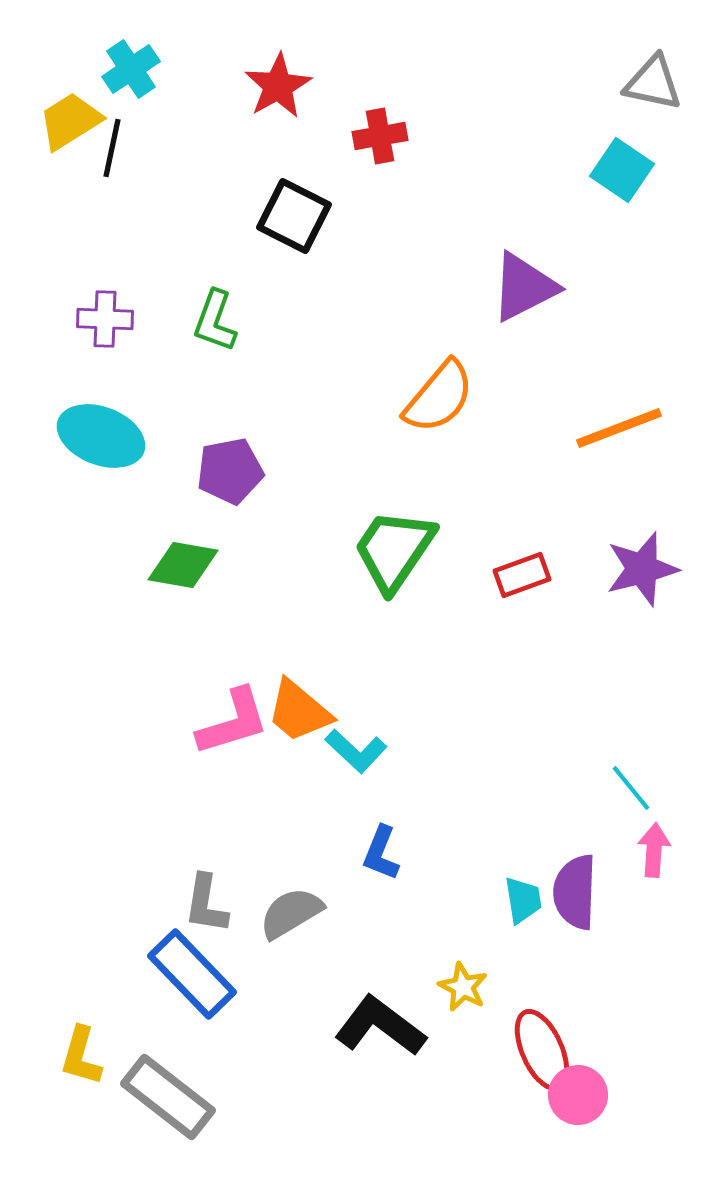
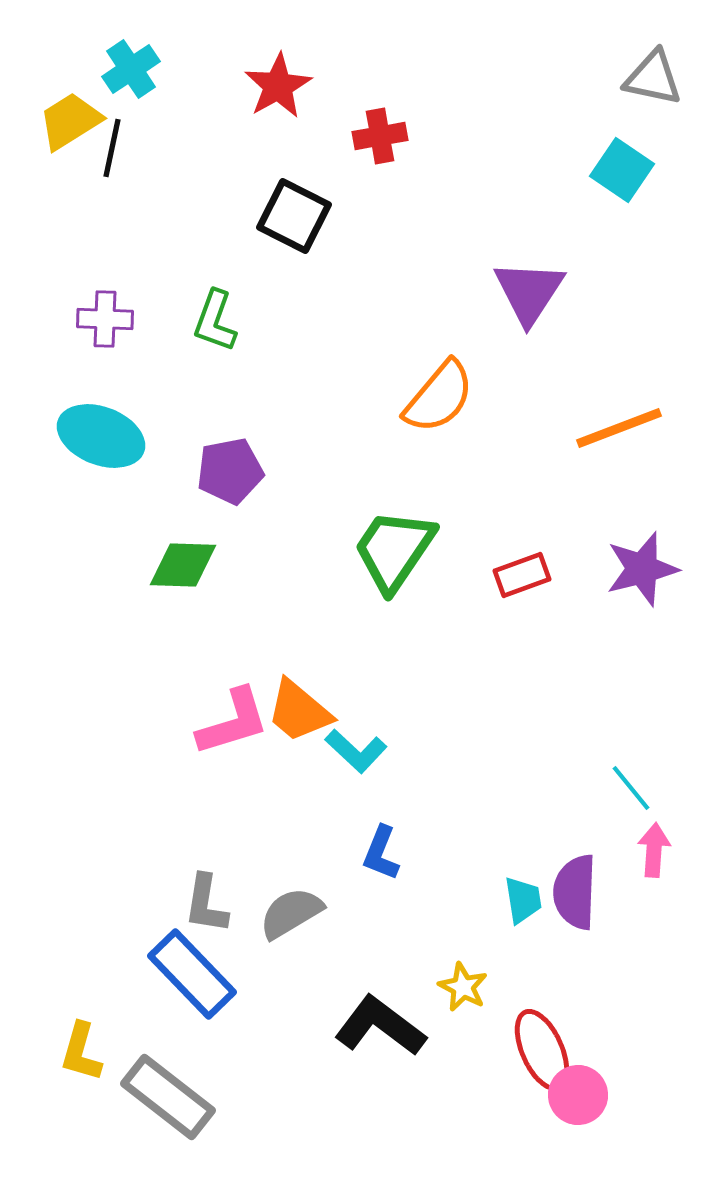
gray triangle: moved 5 px up
purple triangle: moved 5 px right, 5 px down; rotated 30 degrees counterclockwise
green diamond: rotated 8 degrees counterclockwise
yellow L-shape: moved 4 px up
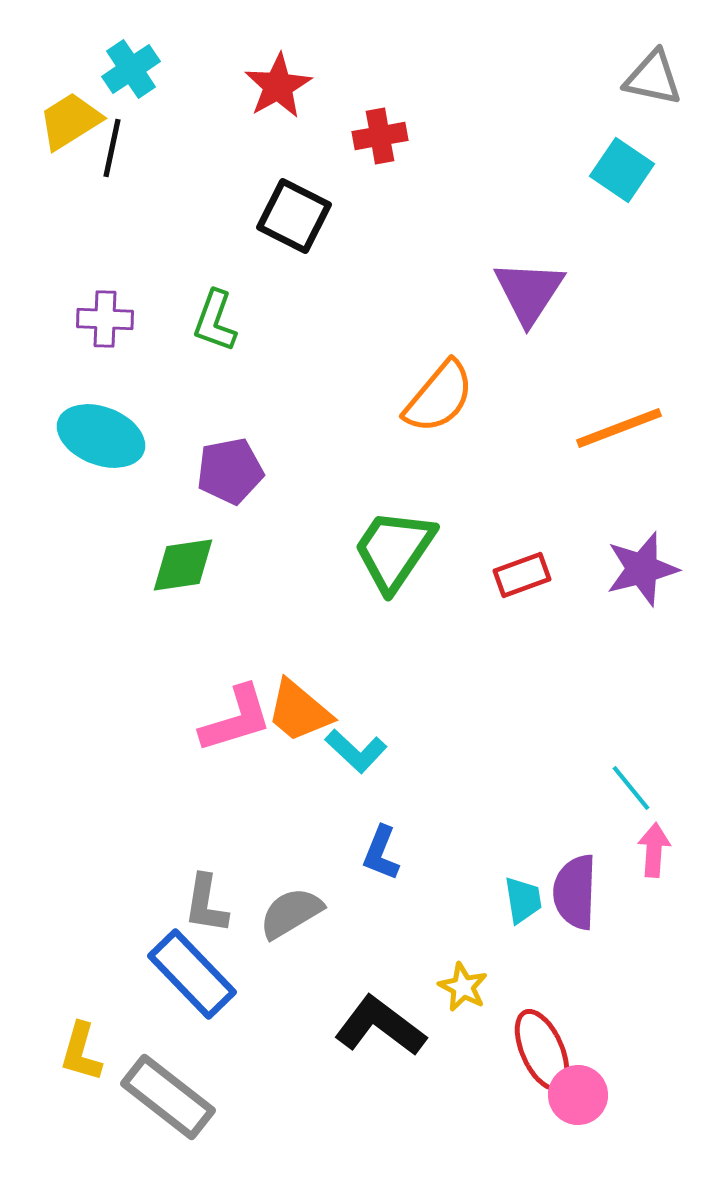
green diamond: rotated 10 degrees counterclockwise
pink L-shape: moved 3 px right, 3 px up
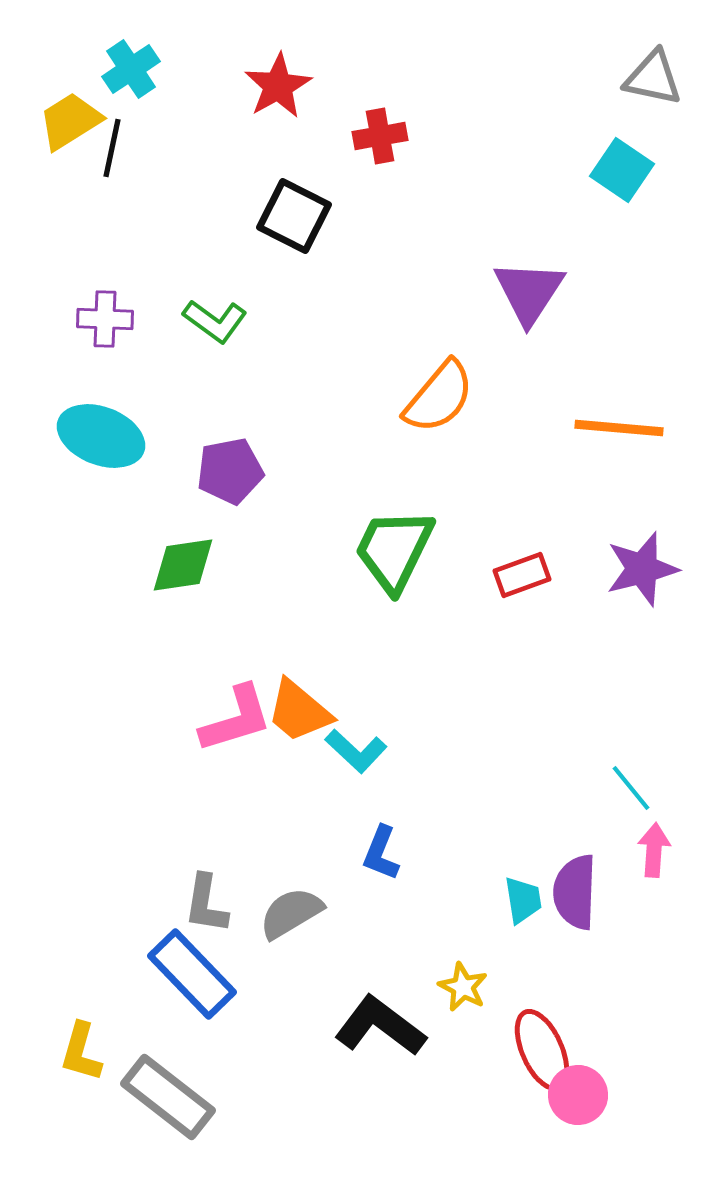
green L-shape: rotated 74 degrees counterclockwise
orange line: rotated 26 degrees clockwise
green trapezoid: rotated 8 degrees counterclockwise
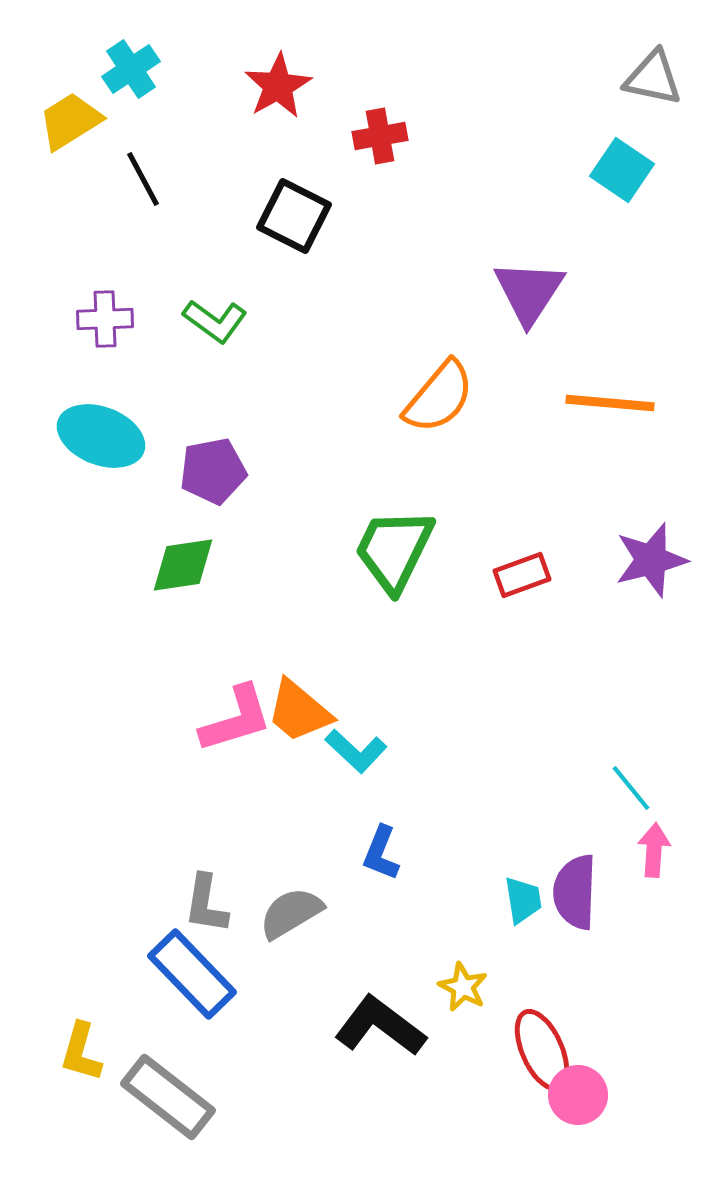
black line: moved 31 px right, 31 px down; rotated 40 degrees counterclockwise
purple cross: rotated 4 degrees counterclockwise
orange line: moved 9 px left, 25 px up
purple pentagon: moved 17 px left
purple star: moved 9 px right, 9 px up
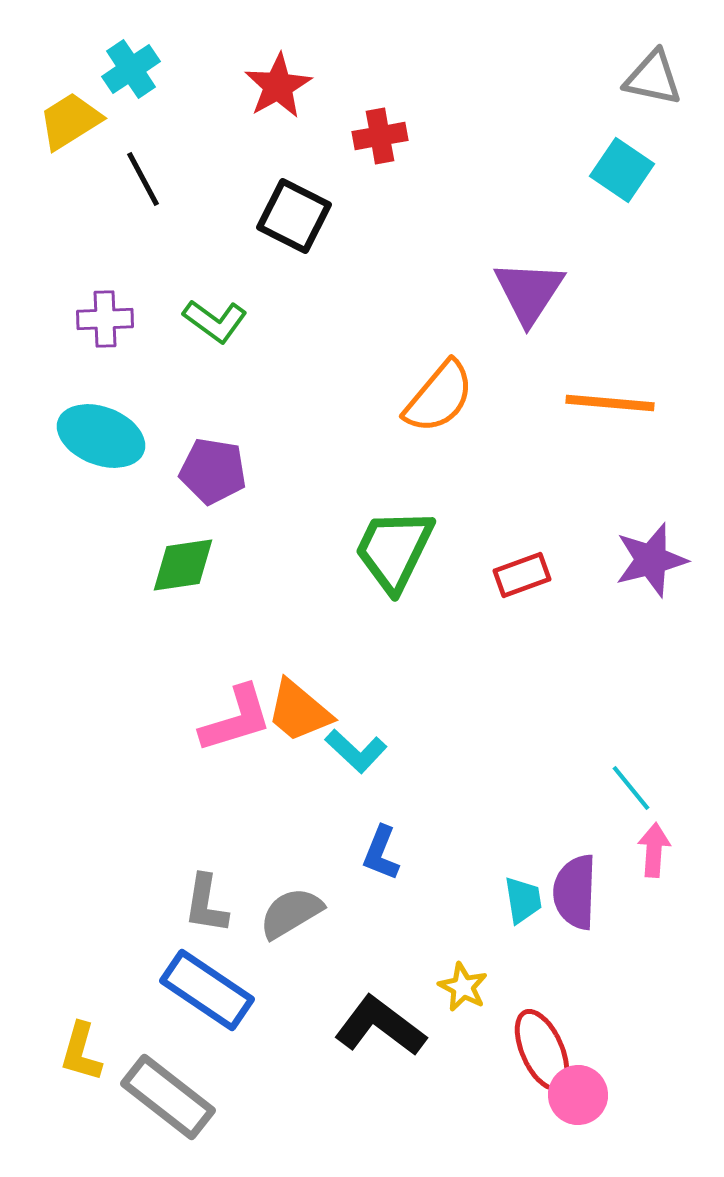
purple pentagon: rotated 20 degrees clockwise
blue rectangle: moved 15 px right, 16 px down; rotated 12 degrees counterclockwise
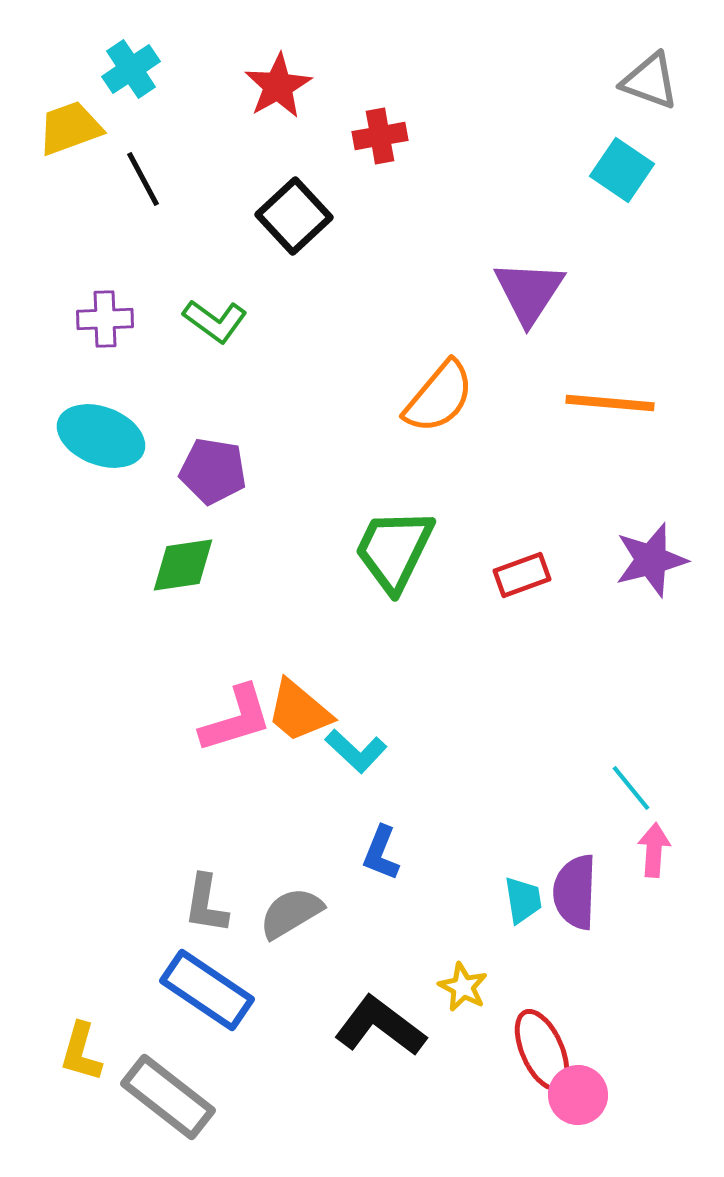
gray triangle: moved 3 px left, 3 px down; rotated 8 degrees clockwise
yellow trapezoid: moved 7 px down; rotated 12 degrees clockwise
black square: rotated 20 degrees clockwise
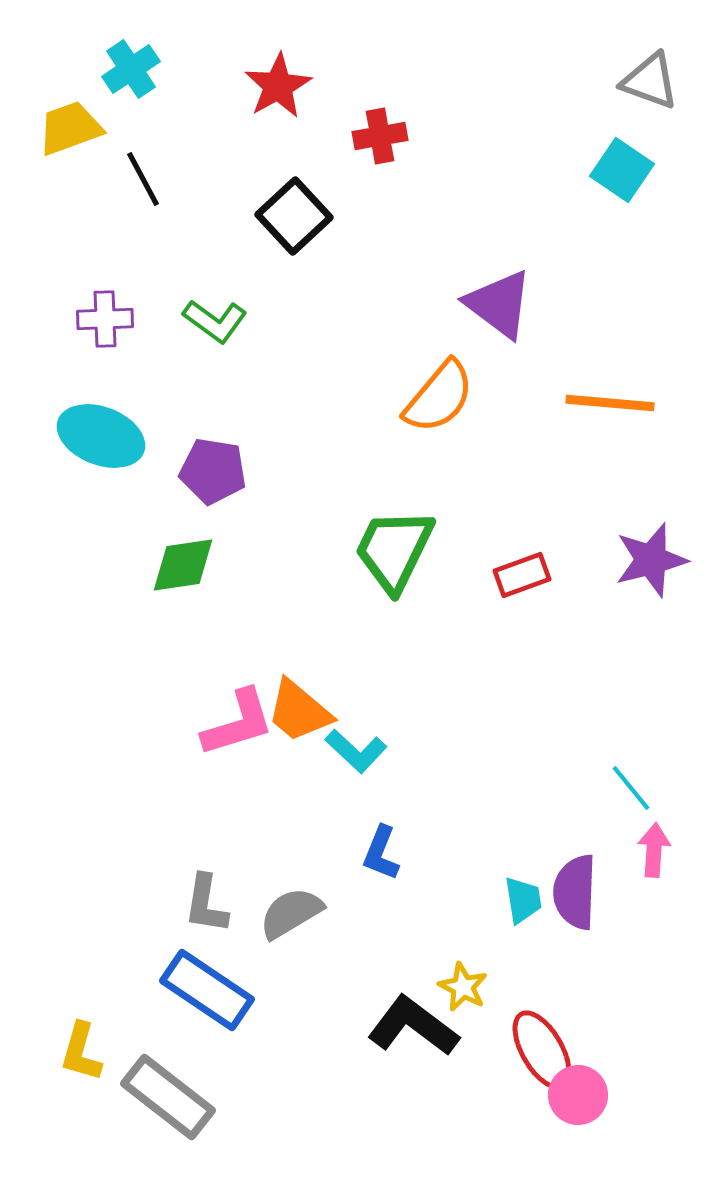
purple triangle: moved 30 px left, 12 px down; rotated 26 degrees counterclockwise
pink L-shape: moved 2 px right, 4 px down
black L-shape: moved 33 px right
red ellipse: rotated 6 degrees counterclockwise
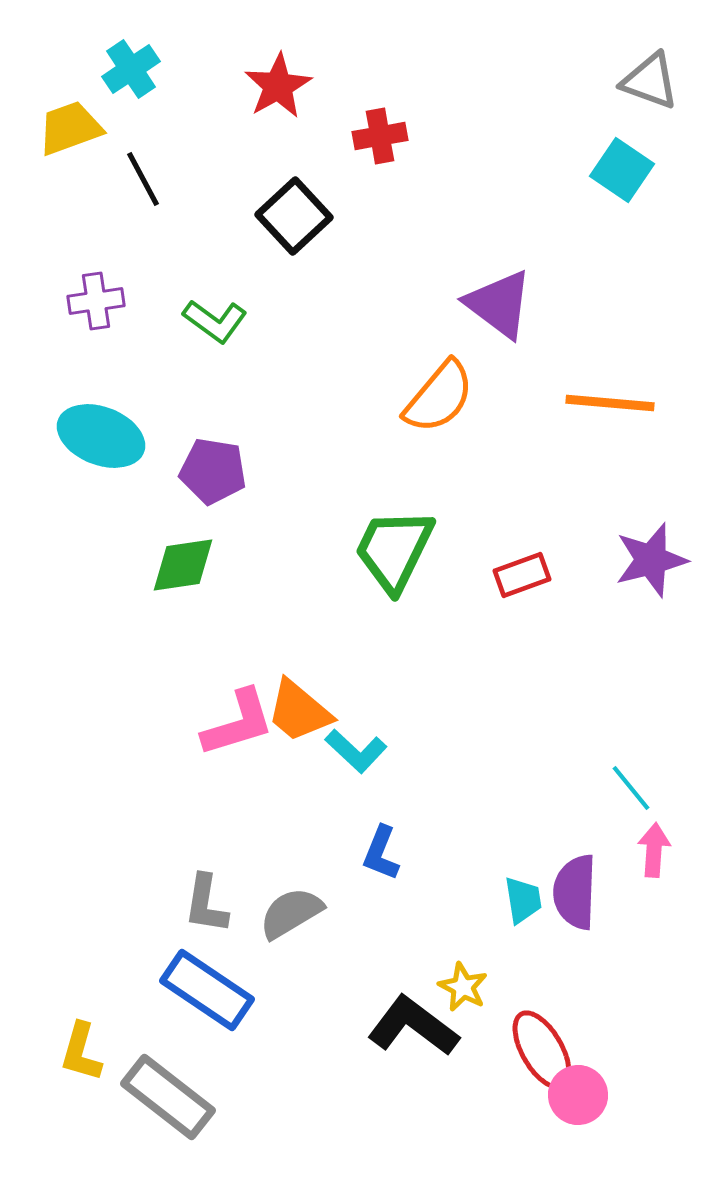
purple cross: moved 9 px left, 18 px up; rotated 6 degrees counterclockwise
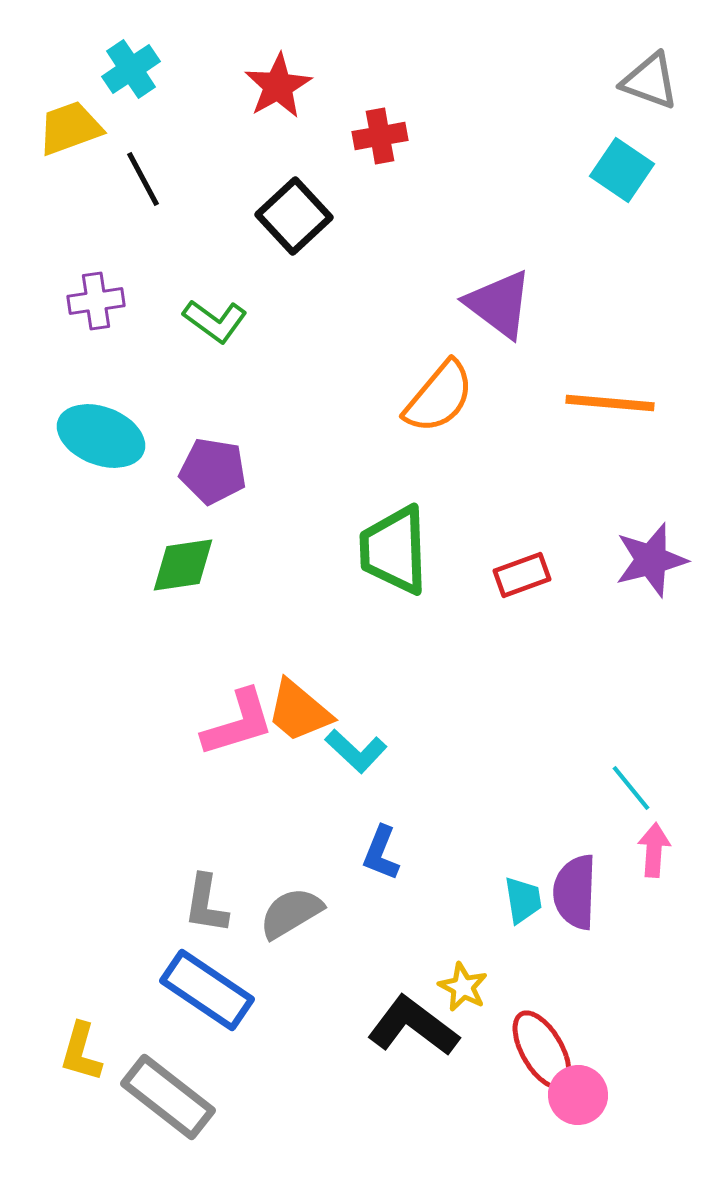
green trapezoid: rotated 28 degrees counterclockwise
